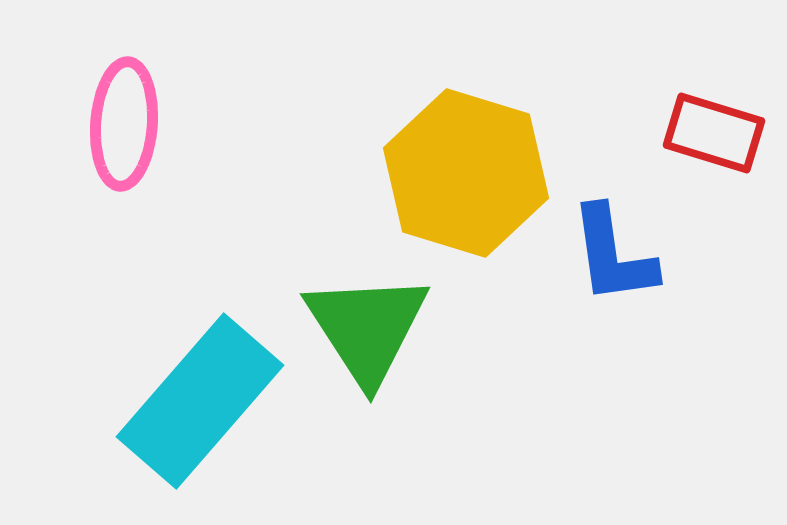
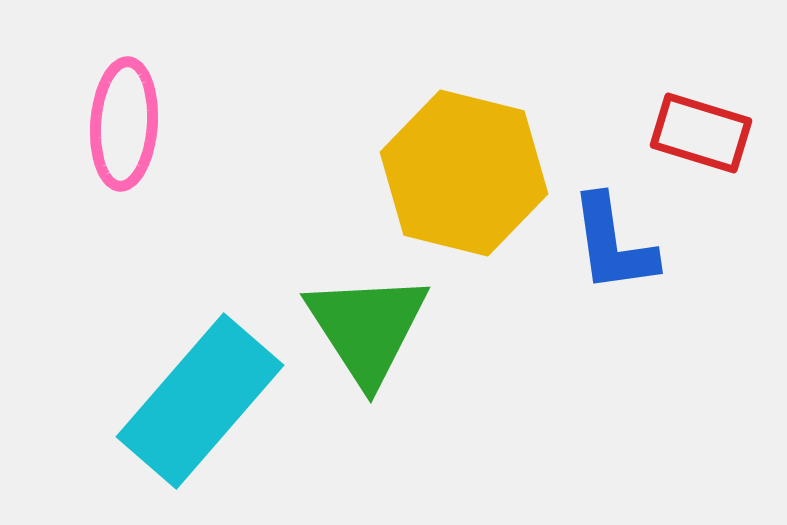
red rectangle: moved 13 px left
yellow hexagon: moved 2 px left; rotated 3 degrees counterclockwise
blue L-shape: moved 11 px up
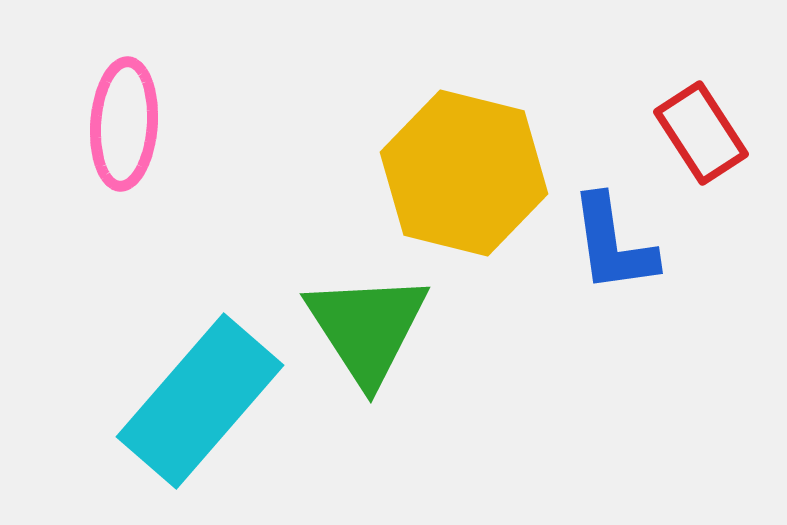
red rectangle: rotated 40 degrees clockwise
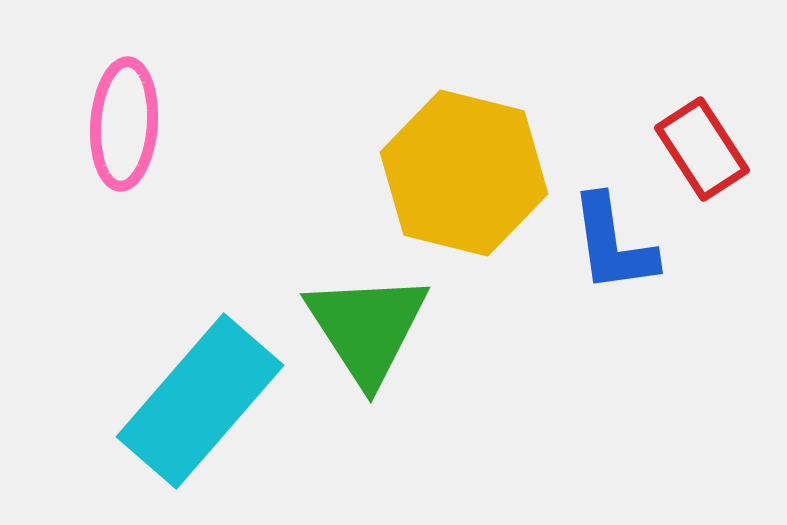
red rectangle: moved 1 px right, 16 px down
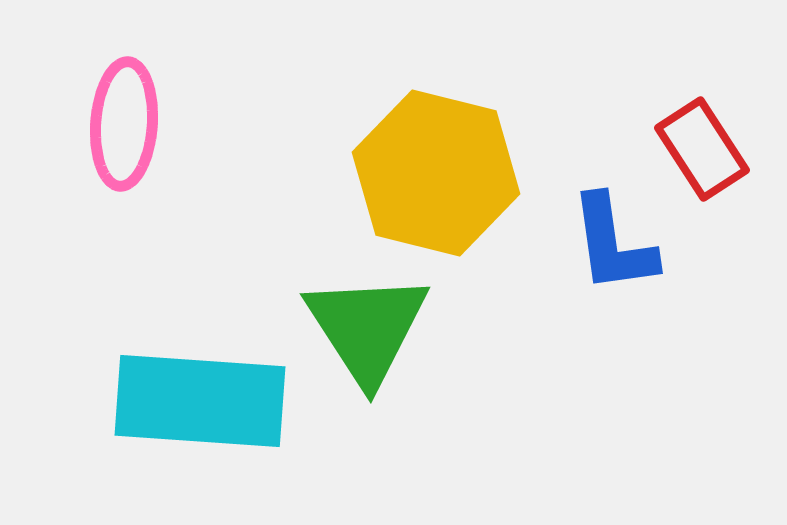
yellow hexagon: moved 28 px left
cyan rectangle: rotated 53 degrees clockwise
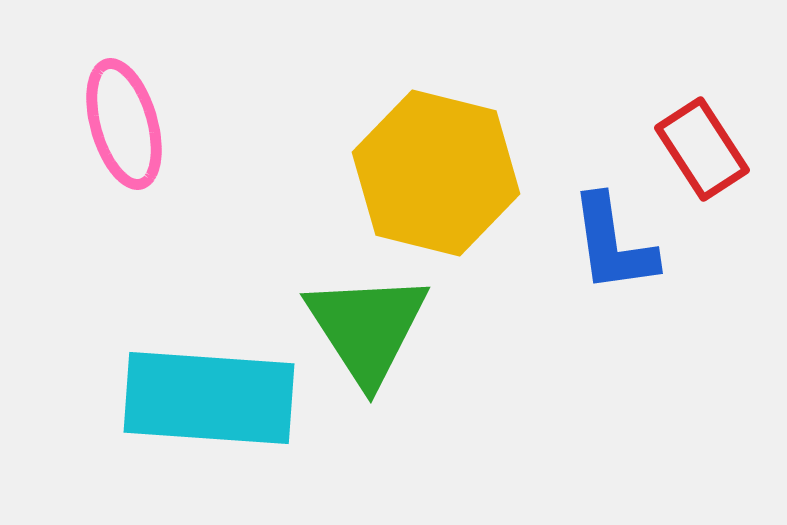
pink ellipse: rotated 20 degrees counterclockwise
cyan rectangle: moved 9 px right, 3 px up
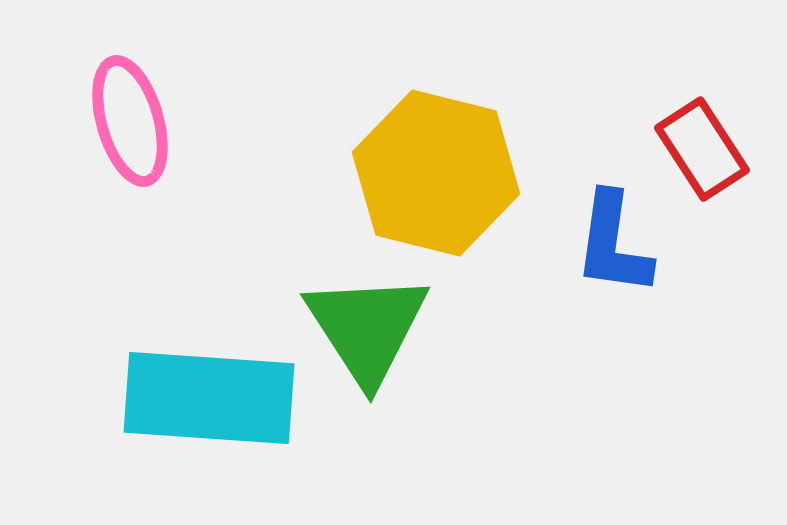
pink ellipse: moved 6 px right, 3 px up
blue L-shape: rotated 16 degrees clockwise
